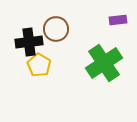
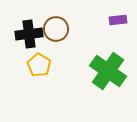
black cross: moved 8 px up
green cross: moved 4 px right, 8 px down; rotated 21 degrees counterclockwise
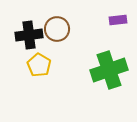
brown circle: moved 1 px right
black cross: moved 1 px down
green cross: moved 1 px right, 1 px up; rotated 36 degrees clockwise
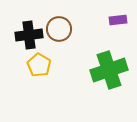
brown circle: moved 2 px right
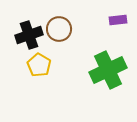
black cross: rotated 12 degrees counterclockwise
green cross: moved 1 px left; rotated 6 degrees counterclockwise
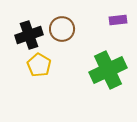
brown circle: moved 3 px right
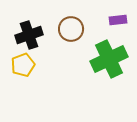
brown circle: moved 9 px right
yellow pentagon: moved 16 px left; rotated 20 degrees clockwise
green cross: moved 1 px right, 11 px up
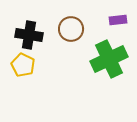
black cross: rotated 28 degrees clockwise
yellow pentagon: rotated 25 degrees counterclockwise
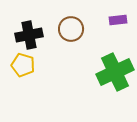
black cross: rotated 20 degrees counterclockwise
green cross: moved 6 px right, 13 px down
yellow pentagon: rotated 10 degrees counterclockwise
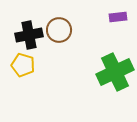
purple rectangle: moved 3 px up
brown circle: moved 12 px left, 1 px down
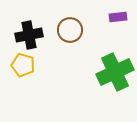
brown circle: moved 11 px right
